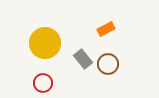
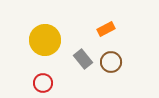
yellow circle: moved 3 px up
brown circle: moved 3 px right, 2 px up
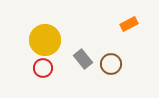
orange rectangle: moved 23 px right, 5 px up
brown circle: moved 2 px down
red circle: moved 15 px up
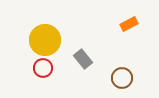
brown circle: moved 11 px right, 14 px down
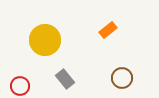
orange rectangle: moved 21 px left, 6 px down; rotated 12 degrees counterclockwise
gray rectangle: moved 18 px left, 20 px down
red circle: moved 23 px left, 18 px down
